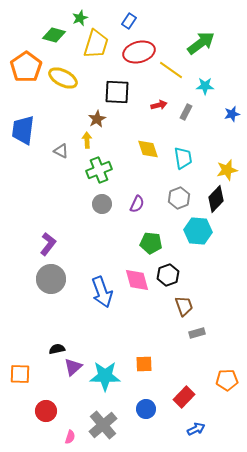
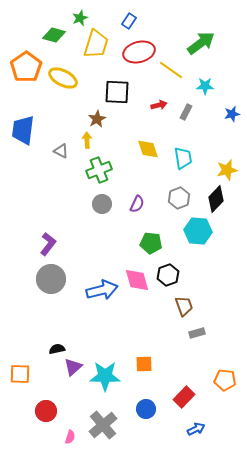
blue arrow at (102, 292): moved 2 px up; rotated 84 degrees counterclockwise
orange pentagon at (227, 380): moved 2 px left; rotated 10 degrees clockwise
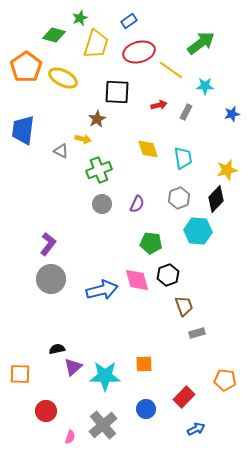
blue rectangle at (129, 21): rotated 21 degrees clockwise
yellow arrow at (87, 140): moved 4 px left, 1 px up; rotated 105 degrees clockwise
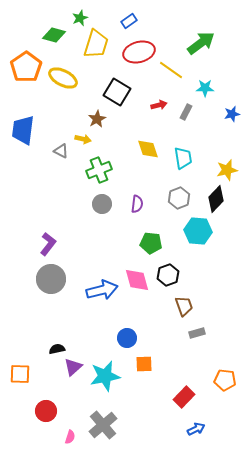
cyan star at (205, 86): moved 2 px down
black square at (117, 92): rotated 28 degrees clockwise
purple semicircle at (137, 204): rotated 18 degrees counterclockwise
cyan star at (105, 376): rotated 12 degrees counterclockwise
blue circle at (146, 409): moved 19 px left, 71 px up
